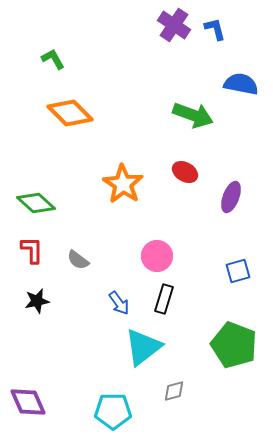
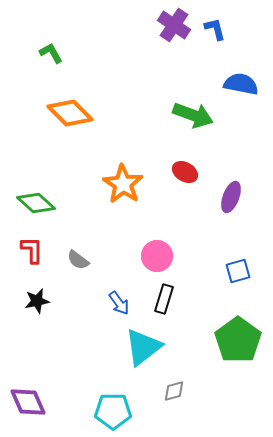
green L-shape: moved 2 px left, 6 px up
green pentagon: moved 4 px right, 5 px up; rotated 15 degrees clockwise
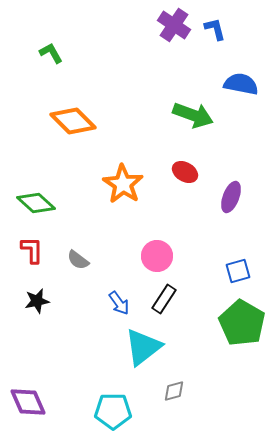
orange diamond: moved 3 px right, 8 px down
black rectangle: rotated 16 degrees clockwise
green pentagon: moved 4 px right, 17 px up; rotated 6 degrees counterclockwise
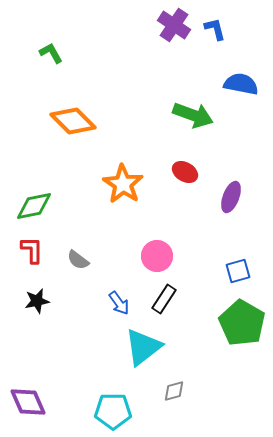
green diamond: moved 2 px left, 3 px down; rotated 54 degrees counterclockwise
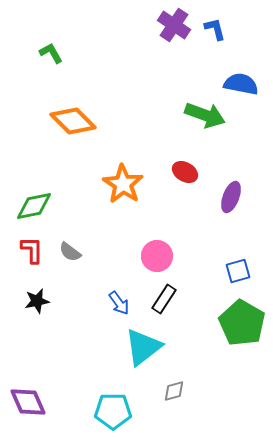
green arrow: moved 12 px right
gray semicircle: moved 8 px left, 8 px up
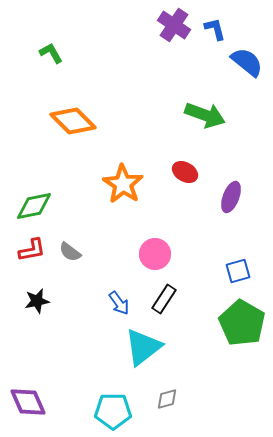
blue semicircle: moved 6 px right, 22 px up; rotated 28 degrees clockwise
red L-shape: rotated 80 degrees clockwise
pink circle: moved 2 px left, 2 px up
gray diamond: moved 7 px left, 8 px down
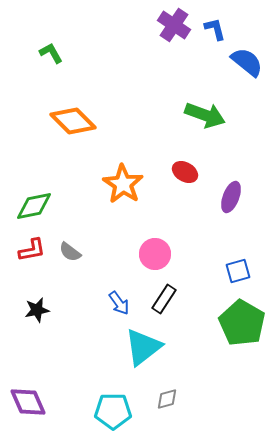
black star: moved 9 px down
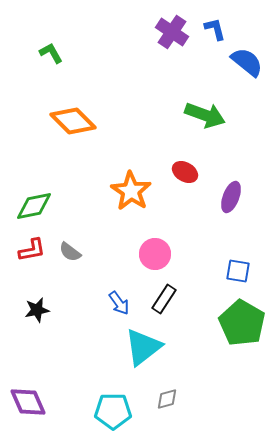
purple cross: moved 2 px left, 7 px down
orange star: moved 8 px right, 7 px down
blue square: rotated 25 degrees clockwise
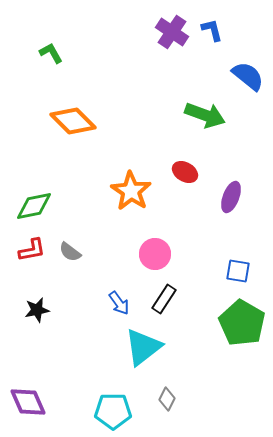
blue L-shape: moved 3 px left, 1 px down
blue semicircle: moved 1 px right, 14 px down
gray diamond: rotated 50 degrees counterclockwise
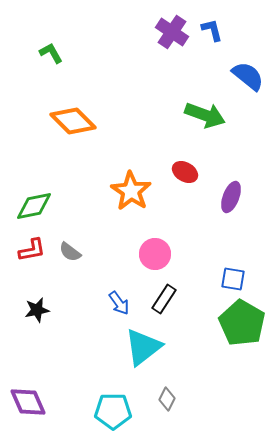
blue square: moved 5 px left, 8 px down
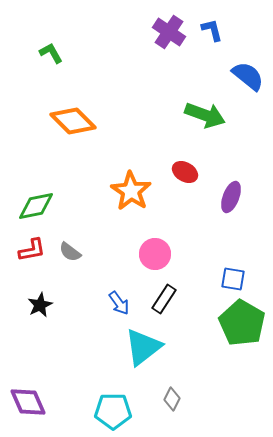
purple cross: moved 3 px left
green diamond: moved 2 px right
black star: moved 3 px right, 5 px up; rotated 15 degrees counterclockwise
gray diamond: moved 5 px right
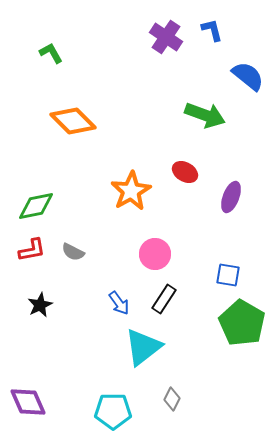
purple cross: moved 3 px left, 5 px down
orange star: rotated 9 degrees clockwise
gray semicircle: moved 3 px right; rotated 10 degrees counterclockwise
blue square: moved 5 px left, 4 px up
